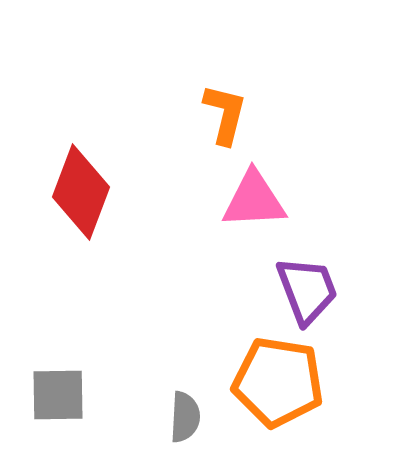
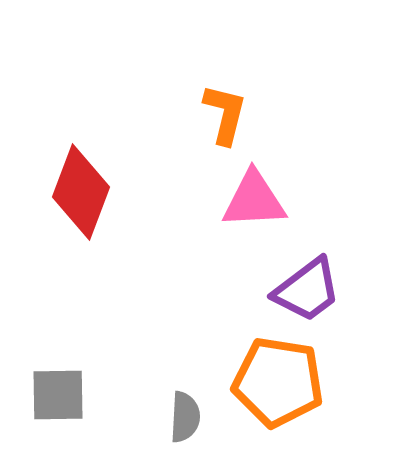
purple trapezoid: rotated 74 degrees clockwise
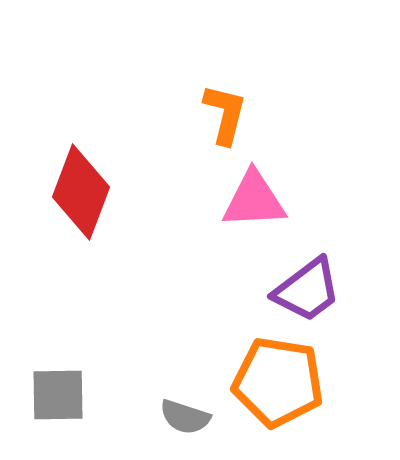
gray semicircle: rotated 105 degrees clockwise
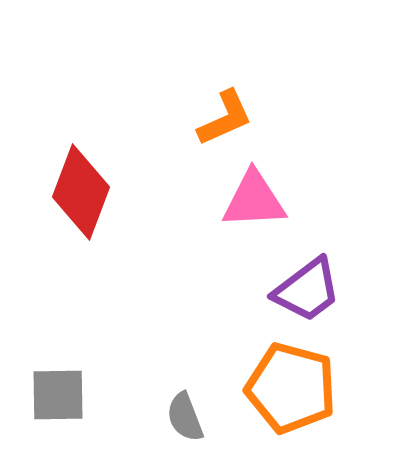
orange L-shape: moved 4 px down; rotated 52 degrees clockwise
orange pentagon: moved 13 px right, 6 px down; rotated 6 degrees clockwise
gray semicircle: rotated 51 degrees clockwise
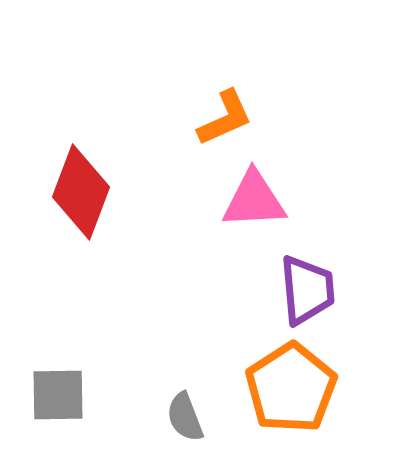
purple trapezoid: rotated 58 degrees counterclockwise
orange pentagon: rotated 24 degrees clockwise
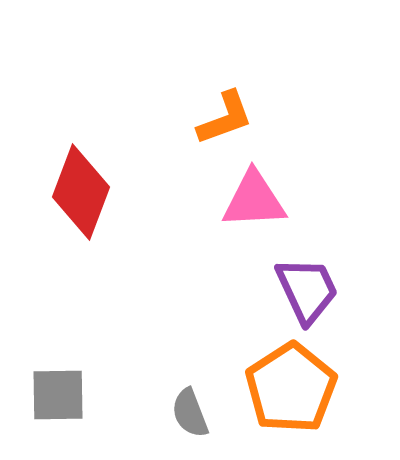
orange L-shape: rotated 4 degrees clockwise
purple trapezoid: rotated 20 degrees counterclockwise
gray semicircle: moved 5 px right, 4 px up
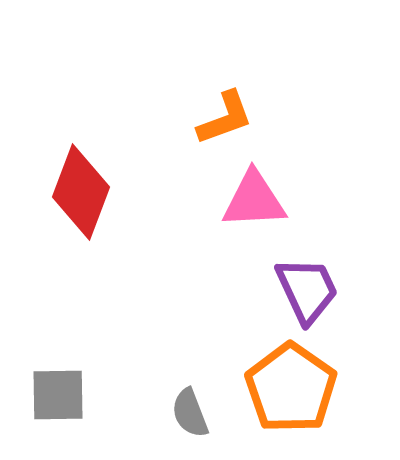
orange pentagon: rotated 4 degrees counterclockwise
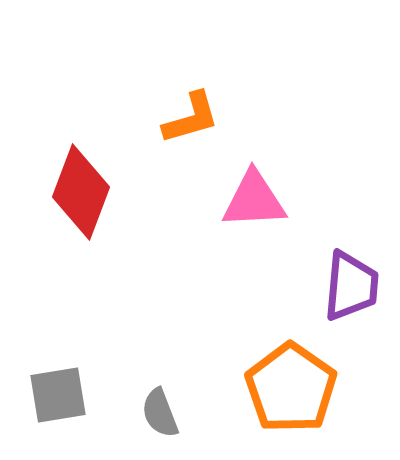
orange L-shape: moved 34 px left; rotated 4 degrees clockwise
purple trapezoid: moved 44 px right, 4 px up; rotated 30 degrees clockwise
gray square: rotated 8 degrees counterclockwise
gray semicircle: moved 30 px left
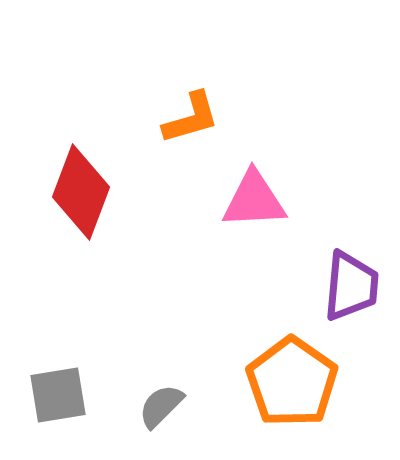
orange pentagon: moved 1 px right, 6 px up
gray semicircle: moved 1 px right, 7 px up; rotated 66 degrees clockwise
